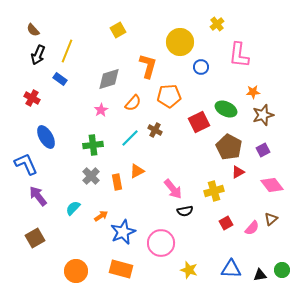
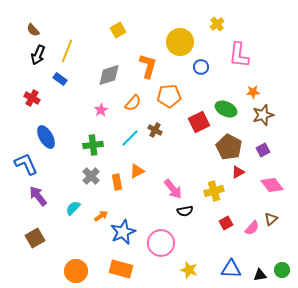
gray diamond at (109, 79): moved 4 px up
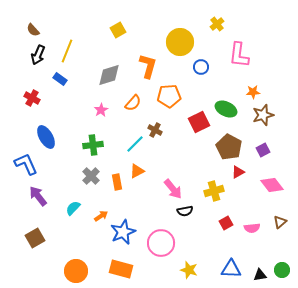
cyan line at (130, 138): moved 5 px right, 6 px down
brown triangle at (271, 219): moved 9 px right, 3 px down
pink semicircle at (252, 228): rotated 42 degrees clockwise
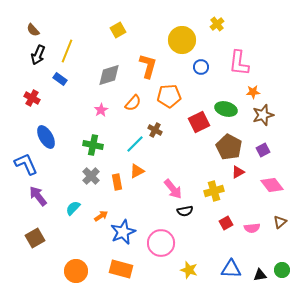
yellow circle at (180, 42): moved 2 px right, 2 px up
pink L-shape at (239, 55): moved 8 px down
green ellipse at (226, 109): rotated 10 degrees counterclockwise
green cross at (93, 145): rotated 18 degrees clockwise
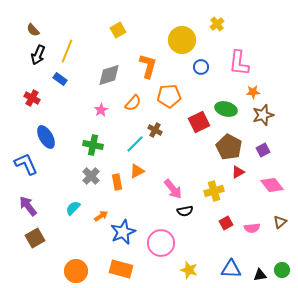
purple arrow at (38, 196): moved 10 px left, 10 px down
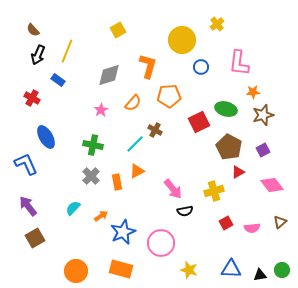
blue rectangle at (60, 79): moved 2 px left, 1 px down
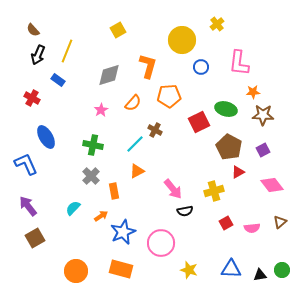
brown star at (263, 115): rotated 20 degrees clockwise
orange rectangle at (117, 182): moved 3 px left, 9 px down
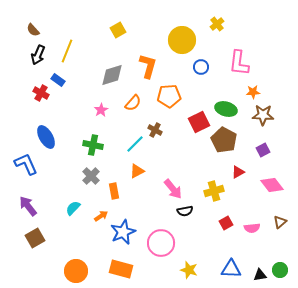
gray diamond at (109, 75): moved 3 px right
red cross at (32, 98): moved 9 px right, 5 px up
brown pentagon at (229, 147): moved 5 px left, 7 px up
green circle at (282, 270): moved 2 px left
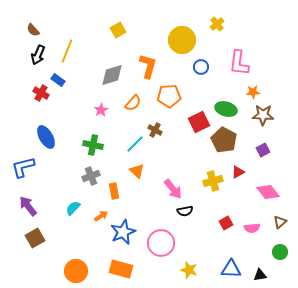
blue L-shape at (26, 164): moved 3 px left, 3 px down; rotated 80 degrees counterclockwise
orange triangle at (137, 171): rotated 49 degrees counterclockwise
gray cross at (91, 176): rotated 24 degrees clockwise
pink diamond at (272, 185): moved 4 px left, 7 px down
yellow cross at (214, 191): moved 1 px left, 10 px up
green circle at (280, 270): moved 18 px up
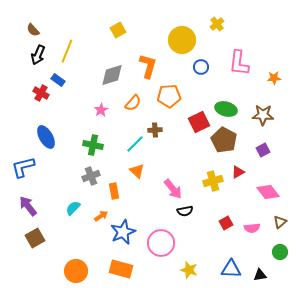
orange star at (253, 92): moved 21 px right, 14 px up
brown cross at (155, 130): rotated 32 degrees counterclockwise
